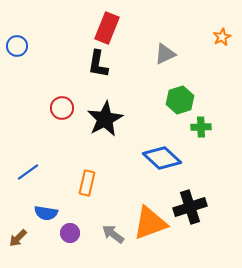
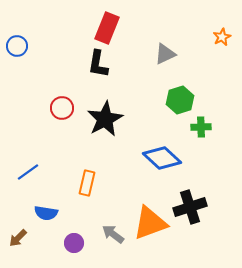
purple circle: moved 4 px right, 10 px down
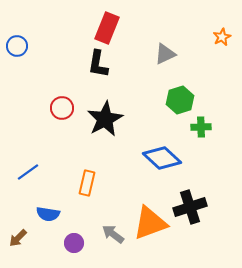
blue semicircle: moved 2 px right, 1 px down
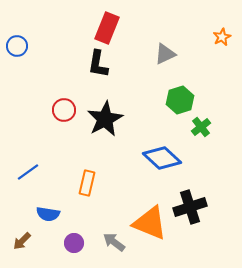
red circle: moved 2 px right, 2 px down
green cross: rotated 36 degrees counterclockwise
orange triangle: rotated 42 degrees clockwise
gray arrow: moved 1 px right, 8 px down
brown arrow: moved 4 px right, 3 px down
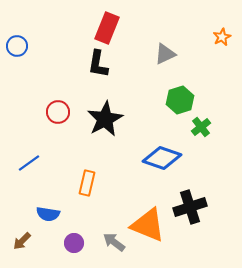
red circle: moved 6 px left, 2 px down
blue diamond: rotated 24 degrees counterclockwise
blue line: moved 1 px right, 9 px up
orange triangle: moved 2 px left, 2 px down
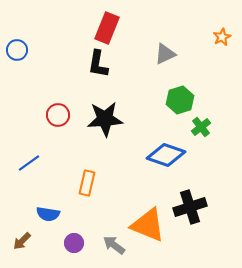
blue circle: moved 4 px down
red circle: moved 3 px down
black star: rotated 24 degrees clockwise
blue diamond: moved 4 px right, 3 px up
gray arrow: moved 3 px down
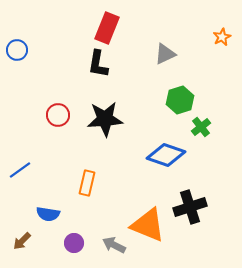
blue line: moved 9 px left, 7 px down
gray arrow: rotated 10 degrees counterclockwise
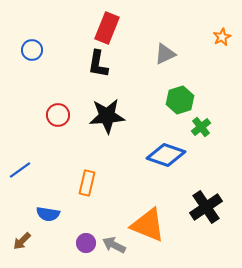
blue circle: moved 15 px right
black star: moved 2 px right, 3 px up
black cross: moved 16 px right; rotated 16 degrees counterclockwise
purple circle: moved 12 px right
